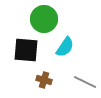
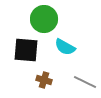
cyan semicircle: rotated 85 degrees clockwise
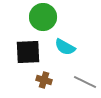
green circle: moved 1 px left, 2 px up
black square: moved 2 px right, 2 px down; rotated 8 degrees counterclockwise
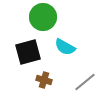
black square: rotated 12 degrees counterclockwise
gray line: rotated 65 degrees counterclockwise
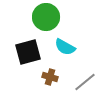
green circle: moved 3 px right
brown cross: moved 6 px right, 3 px up
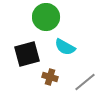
black square: moved 1 px left, 2 px down
